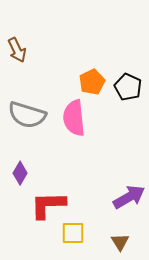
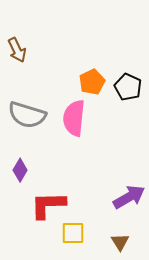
pink semicircle: rotated 12 degrees clockwise
purple diamond: moved 3 px up
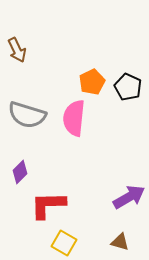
purple diamond: moved 2 px down; rotated 15 degrees clockwise
yellow square: moved 9 px left, 10 px down; rotated 30 degrees clockwise
brown triangle: rotated 42 degrees counterclockwise
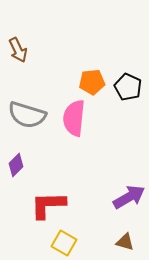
brown arrow: moved 1 px right
orange pentagon: rotated 20 degrees clockwise
purple diamond: moved 4 px left, 7 px up
brown triangle: moved 5 px right
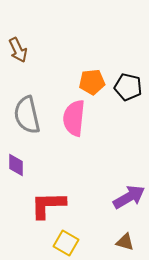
black pentagon: rotated 12 degrees counterclockwise
gray semicircle: rotated 60 degrees clockwise
purple diamond: rotated 45 degrees counterclockwise
yellow square: moved 2 px right
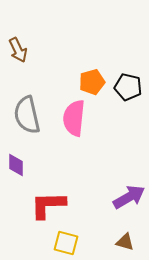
orange pentagon: rotated 10 degrees counterclockwise
yellow square: rotated 15 degrees counterclockwise
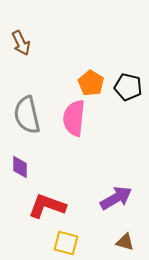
brown arrow: moved 3 px right, 7 px up
orange pentagon: moved 1 px left, 1 px down; rotated 25 degrees counterclockwise
purple diamond: moved 4 px right, 2 px down
purple arrow: moved 13 px left, 1 px down
red L-shape: moved 1 px left, 1 px down; rotated 21 degrees clockwise
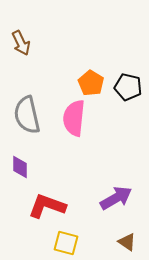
brown triangle: moved 2 px right; rotated 18 degrees clockwise
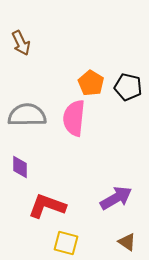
gray semicircle: rotated 102 degrees clockwise
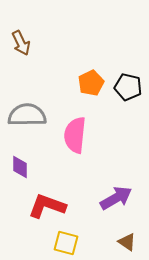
orange pentagon: rotated 15 degrees clockwise
pink semicircle: moved 1 px right, 17 px down
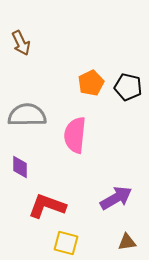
brown triangle: rotated 42 degrees counterclockwise
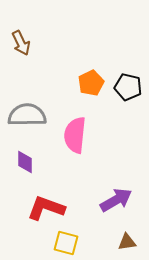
purple diamond: moved 5 px right, 5 px up
purple arrow: moved 2 px down
red L-shape: moved 1 px left, 2 px down
